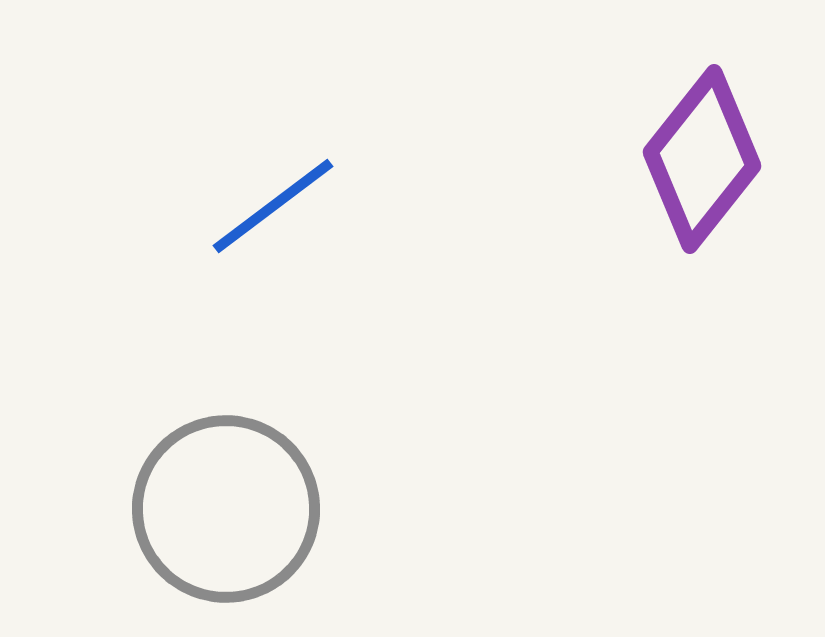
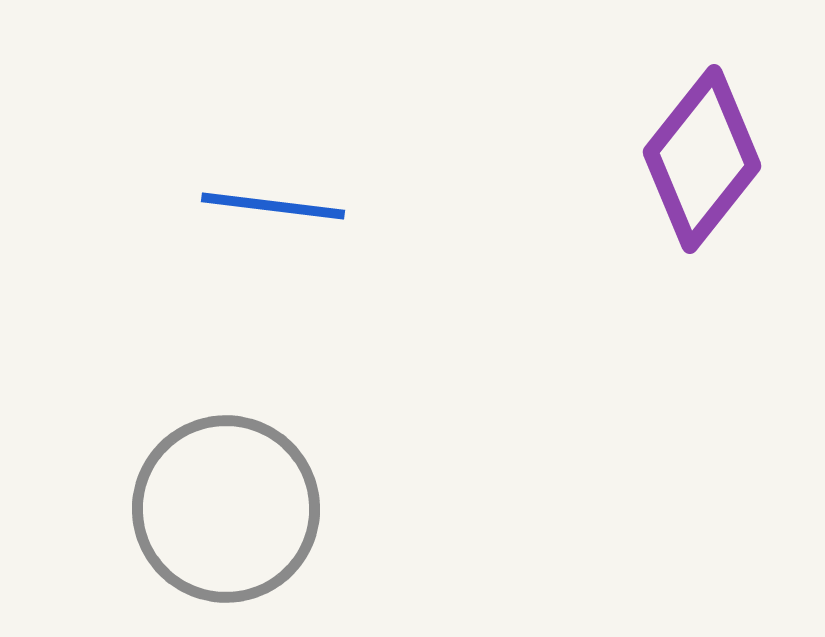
blue line: rotated 44 degrees clockwise
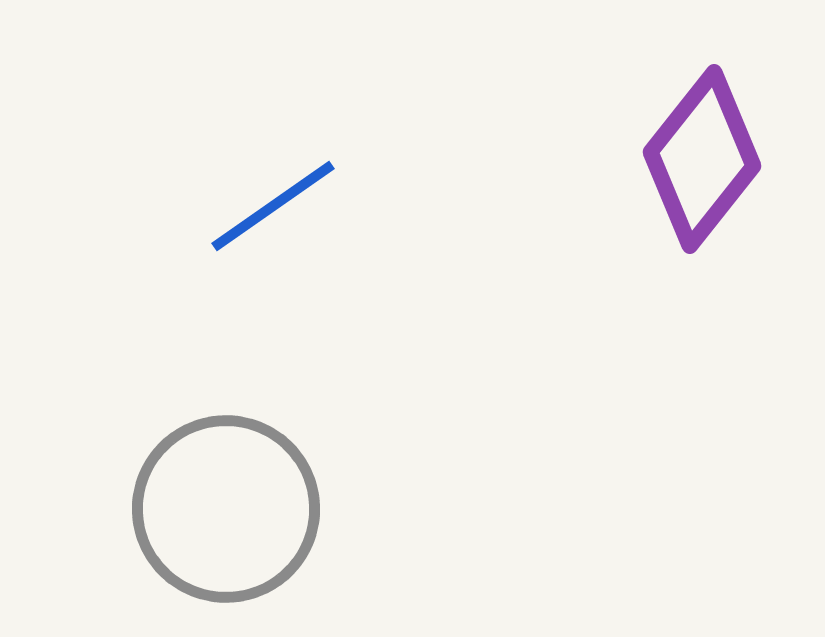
blue line: rotated 42 degrees counterclockwise
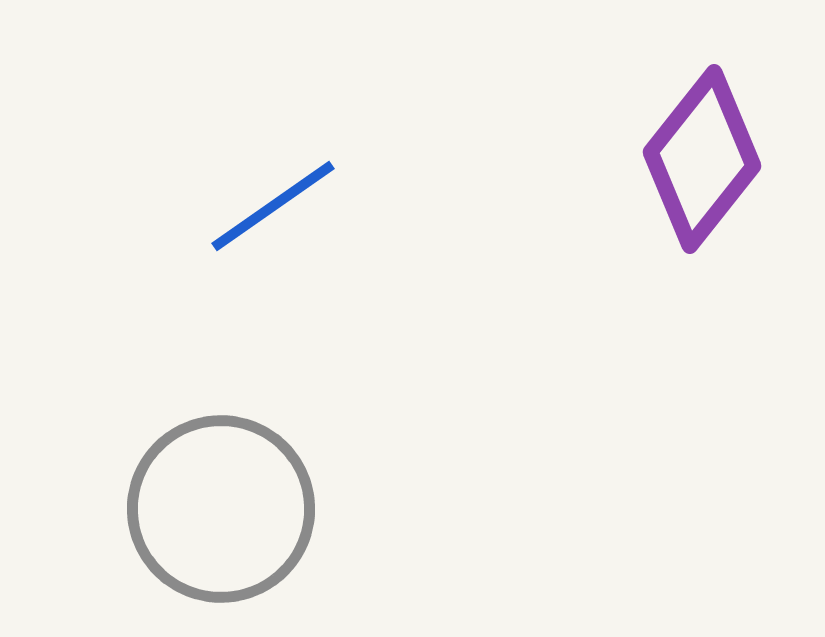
gray circle: moved 5 px left
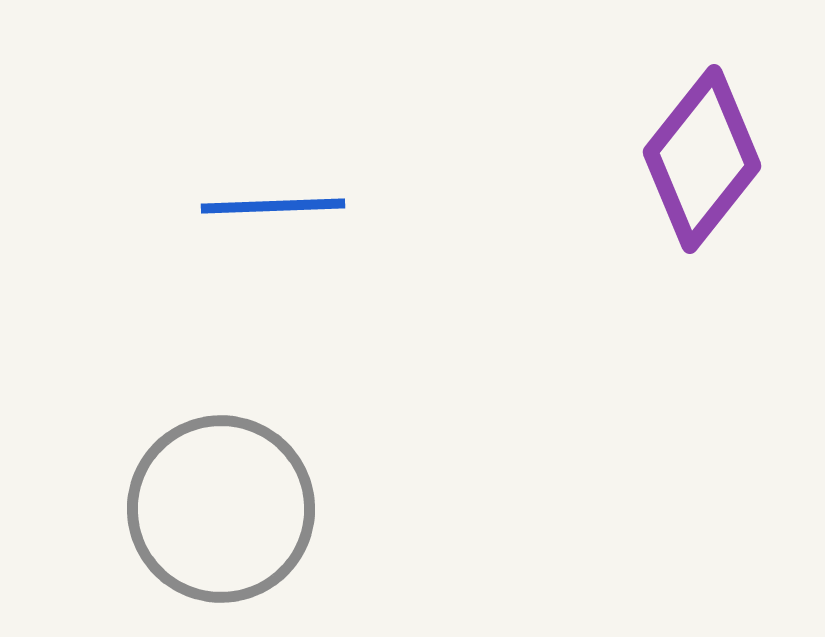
blue line: rotated 33 degrees clockwise
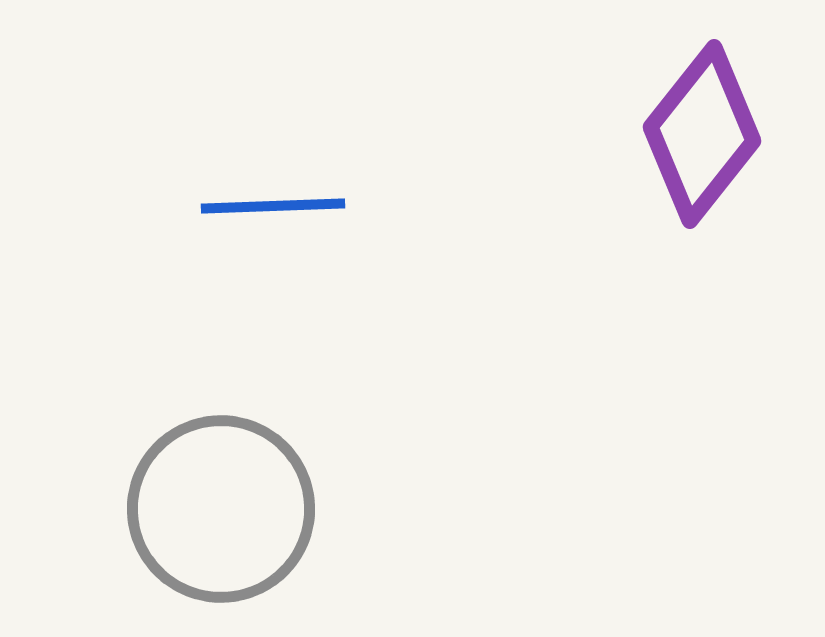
purple diamond: moved 25 px up
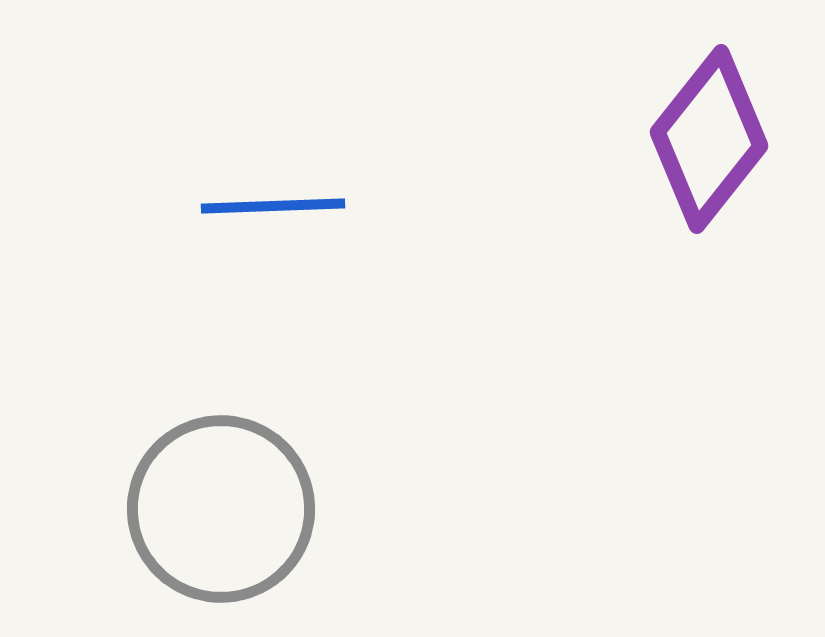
purple diamond: moved 7 px right, 5 px down
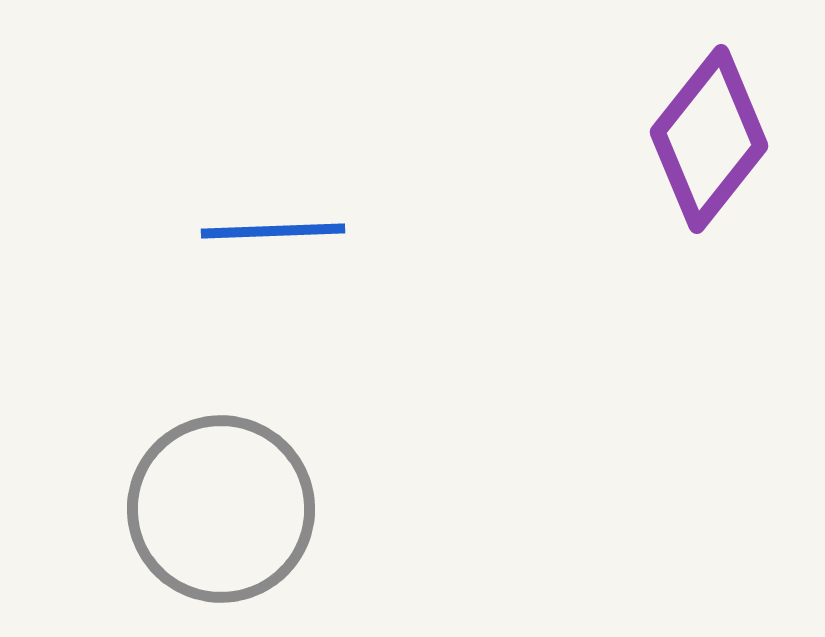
blue line: moved 25 px down
